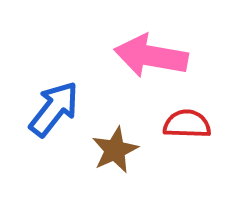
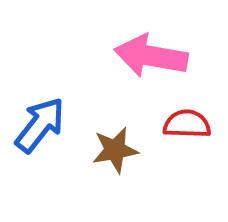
blue arrow: moved 14 px left, 16 px down
brown star: rotated 15 degrees clockwise
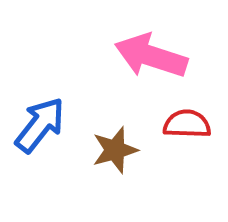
pink arrow: rotated 8 degrees clockwise
brown star: rotated 6 degrees counterclockwise
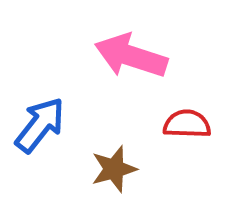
pink arrow: moved 20 px left
brown star: moved 1 px left, 19 px down
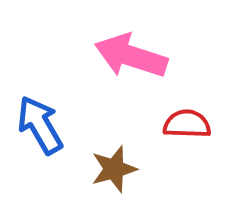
blue arrow: rotated 68 degrees counterclockwise
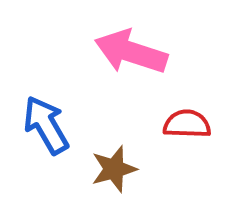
pink arrow: moved 4 px up
blue arrow: moved 6 px right
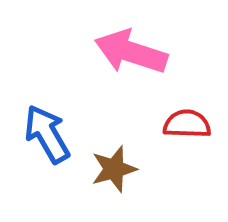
blue arrow: moved 1 px right, 9 px down
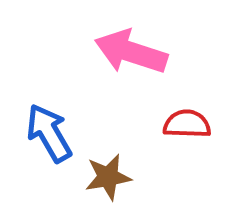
blue arrow: moved 2 px right, 1 px up
brown star: moved 6 px left, 8 px down; rotated 6 degrees clockwise
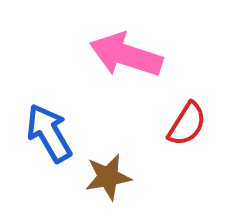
pink arrow: moved 5 px left, 3 px down
red semicircle: rotated 120 degrees clockwise
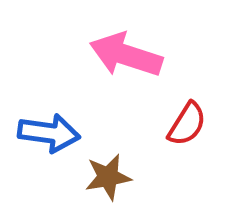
blue arrow: rotated 128 degrees clockwise
